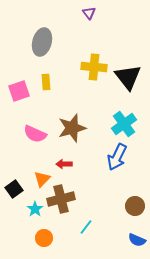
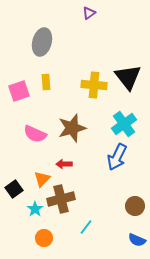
purple triangle: rotated 32 degrees clockwise
yellow cross: moved 18 px down
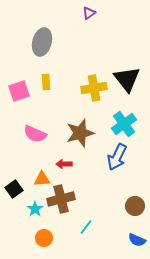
black triangle: moved 1 px left, 2 px down
yellow cross: moved 3 px down; rotated 15 degrees counterclockwise
brown star: moved 8 px right, 5 px down
orange triangle: rotated 42 degrees clockwise
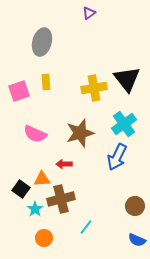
black square: moved 7 px right; rotated 18 degrees counterclockwise
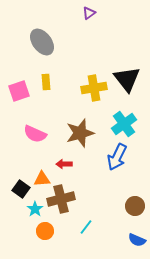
gray ellipse: rotated 52 degrees counterclockwise
orange circle: moved 1 px right, 7 px up
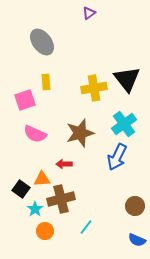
pink square: moved 6 px right, 9 px down
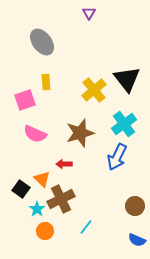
purple triangle: rotated 24 degrees counterclockwise
yellow cross: moved 2 px down; rotated 30 degrees counterclockwise
orange triangle: rotated 48 degrees clockwise
brown cross: rotated 12 degrees counterclockwise
cyan star: moved 2 px right
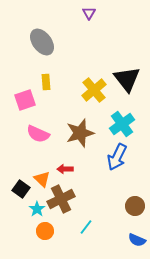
cyan cross: moved 2 px left
pink semicircle: moved 3 px right
red arrow: moved 1 px right, 5 px down
